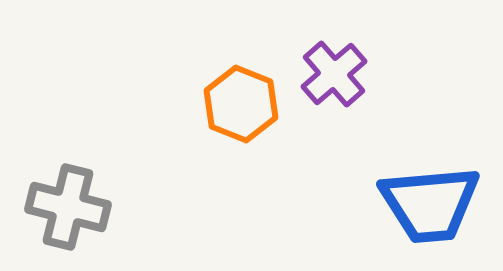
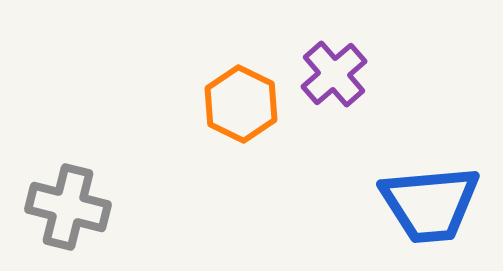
orange hexagon: rotated 4 degrees clockwise
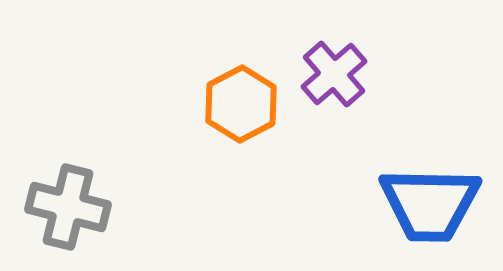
orange hexagon: rotated 6 degrees clockwise
blue trapezoid: rotated 6 degrees clockwise
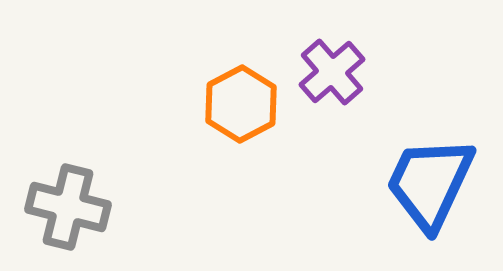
purple cross: moved 2 px left, 2 px up
blue trapezoid: moved 21 px up; rotated 114 degrees clockwise
